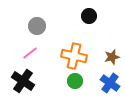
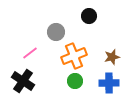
gray circle: moved 19 px right, 6 px down
orange cross: rotated 35 degrees counterclockwise
blue cross: moved 1 px left; rotated 36 degrees counterclockwise
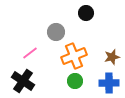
black circle: moved 3 px left, 3 px up
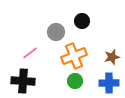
black circle: moved 4 px left, 8 px down
black cross: rotated 30 degrees counterclockwise
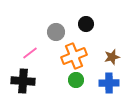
black circle: moved 4 px right, 3 px down
green circle: moved 1 px right, 1 px up
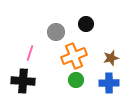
pink line: rotated 35 degrees counterclockwise
brown star: moved 1 px left, 1 px down
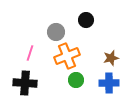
black circle: moved 4 px up
orange cross: moved 7 px left
black cross: moved 2 px right, 2 px down
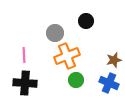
black circle: moved 1 px down
gray circle: moved 1 px left, 1 px down
pink line: moved 6 px left, 2 px down; rotated 21 degrees counterclockwise
brown star: moved 3 px right, 2 px down
blue cross: rotated 24 degrees clockwise
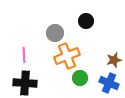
green circle: moved 4 px right, 2 px up
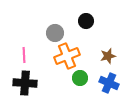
brown star: moved 6 px left, 4 px up
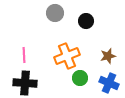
gray circle: moved 20 px up
